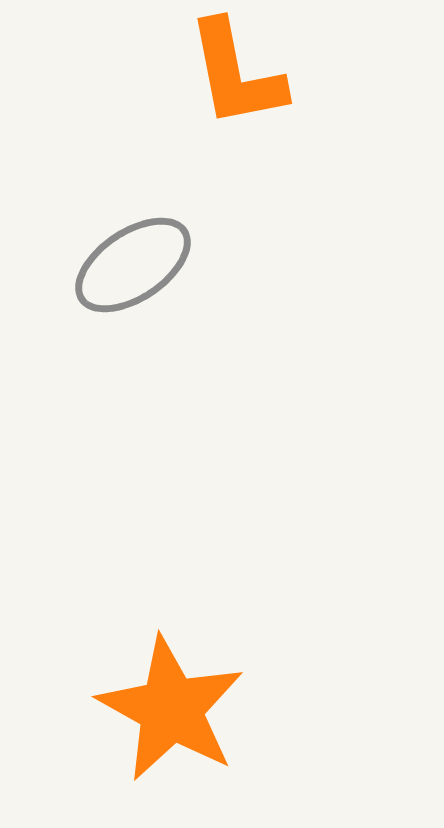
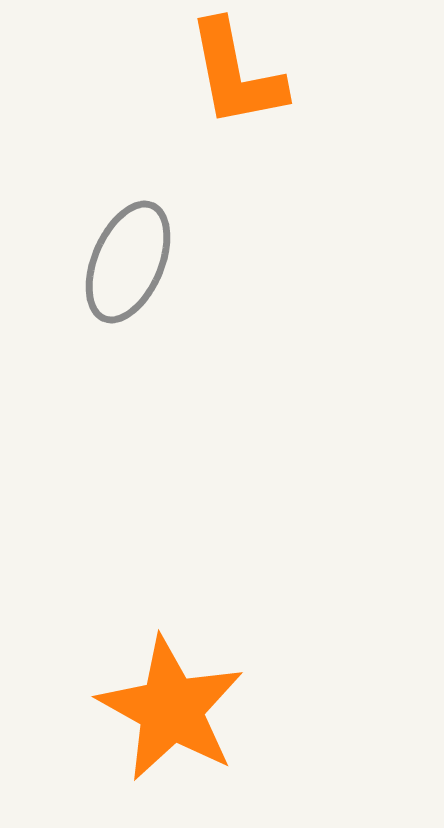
gray ellipse: moved 5 px left, 3 px up; rotated 33 degrees counterclockwise
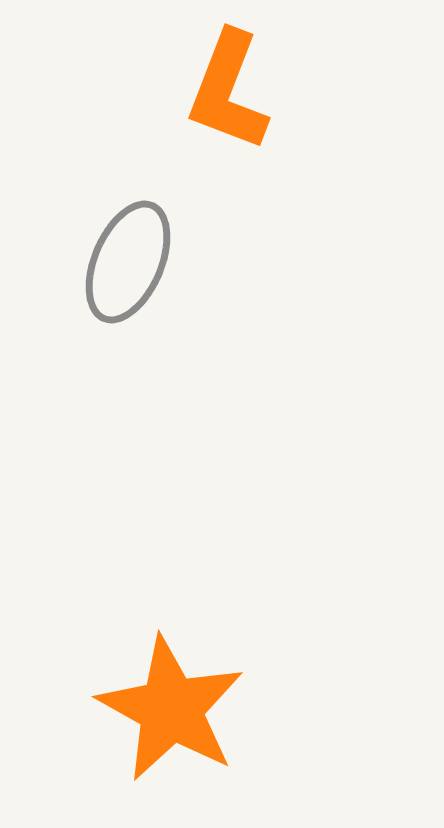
orange L-shape: moved 8 px left, 17 px down; rotated 32 degrees clockwise
